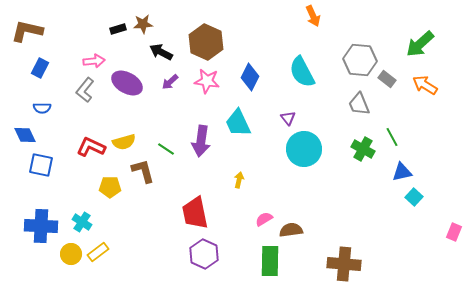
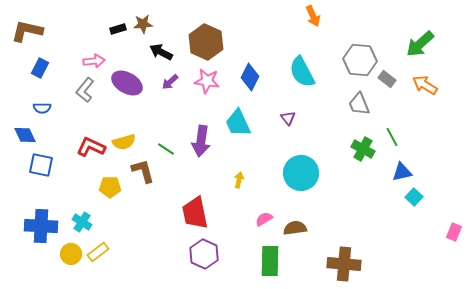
cyan circle at (304, 149): moved 3 px left, 24 px down
brown semicircle at (291, 230): moved 4 px right, 2 px up
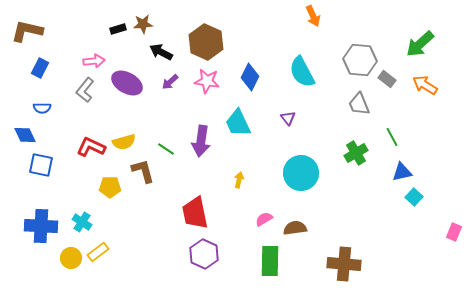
green cross at (363, 149): moved 7 px left, 4 px down; rotated 30 degrees clockwise
yellow circle at (71, 254): moved 4 px down
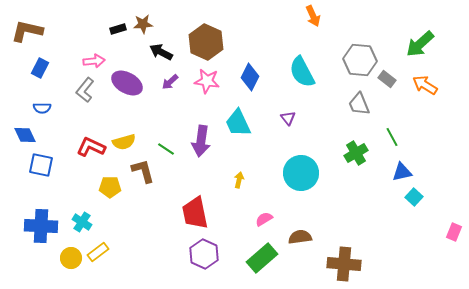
brown semicircle at (295, 228): moved 5 px right, 9 px down
green rectangle at (270, 261): moved 8 px left, 3 px up; rotated 48 degrees clockwise
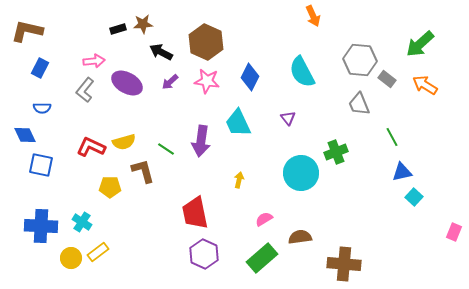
green cross at (356, 153): moved 20 px left, 1 px up; rotated 10 degrees clockwise
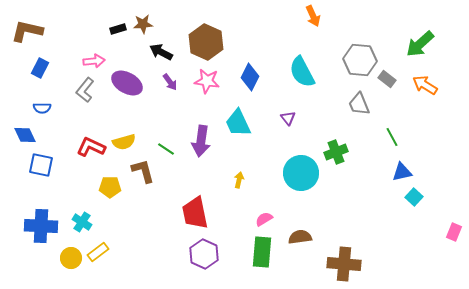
purple arrow at (170, 82): rotated 84 degrees counterclockwise
green rectangle at (262, 258): moved 6 px up; rotated 44 degrees counterclockwise
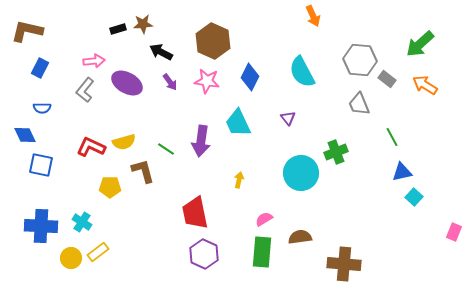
brown hexagon at (206, 42): moved 7 px right, 1 px up
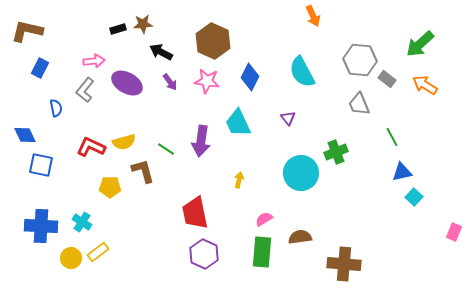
blue semicircle at (42, 108): moved 14 px right; rotated 102 degrees counterclockwise
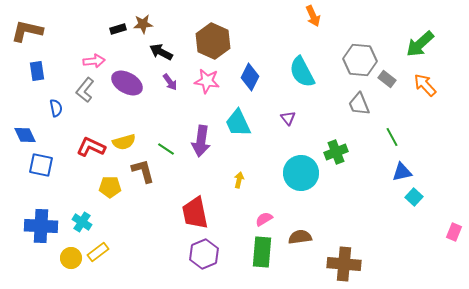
blue rectangle at (40, 68): moved 3 px left, 3 px down; rotated 36 degrees counterclockwise
orange arrow at (425, 85): rotated 15 degrees clockwise
purple hexagon at (204, 254): rotated 12 degrees clockwise
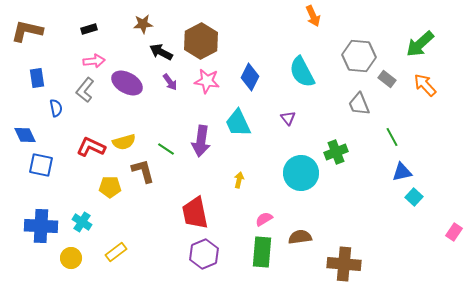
black rectangle at (118, 29): moved 29 px left
brown hexagon at (213, 41): moved 12 px left; rotated 8 degrees clockwise
gray hexagon at (360, 60): moved 1 px left, 4 px up
blue rectangle at (37, 71): moved 7 px down
pink rectangle at (454, 232): rotated 12 degrees clockwise
yellow rectangle at (98, 252): moved 18 px right
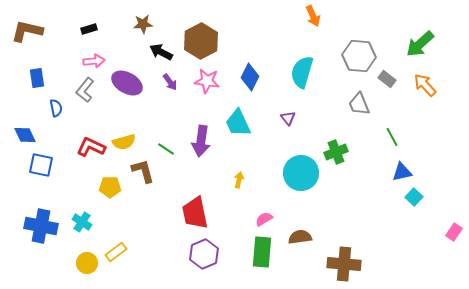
cyan semicircle at (302, 72): rotated 44 degrees clockwise
blue cross at (41, 226): rotated 8 degrees clockwise
yellow circle at (71, 258): moved 16 px right, 5 px down
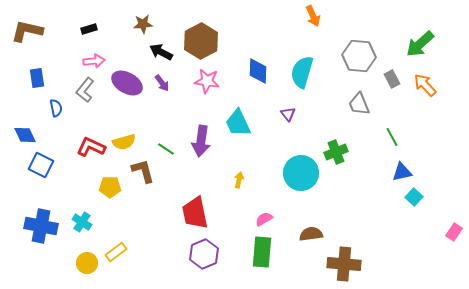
blue diamond at (250, 77): moved 8 px right, 6 px up; rotated 24 degrees counterclockwise
gray rectangle at (387, 79): moved 5 px right; rotated 24 degrees clockwise
purple arrow at (170, 82): moved 8 px left, 1 px down
purple triangle at (288, 118): moved 4 px up
blue square at (41, 165): rotated 15 degrees clockwise
brown semicircle at (300, 237): moved 11 px right, 3 px up
